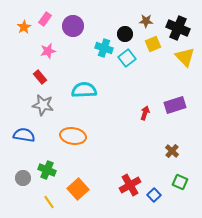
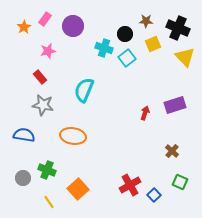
cyan semicircle: rotated 65 degrees counterclockwise
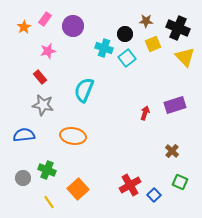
blue semicircle: rotated 15 degrees counterclockwise
